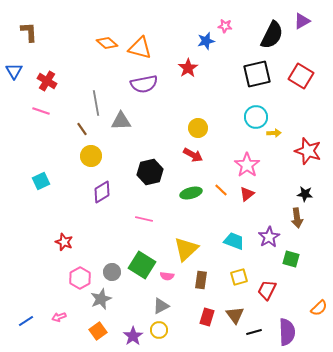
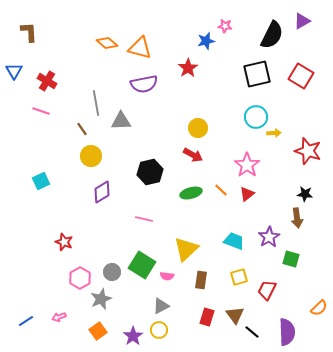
black line at (254, 332): moved 2 px left; rotated 56 degrees clockwise
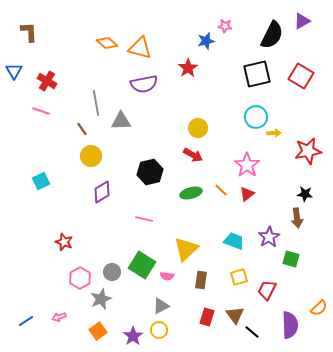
red star at (308, 151): rotated 28 degrees counterclockwise
purple semicircle at (287, 332): moved 3 px right, 7 px up
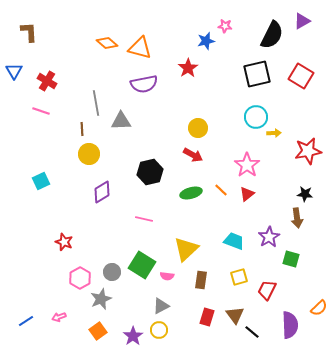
brown line at (82, 129): rotated 32 degrees clockwise
yellow circle at (91, 156): moved 2 px left, 2 px up
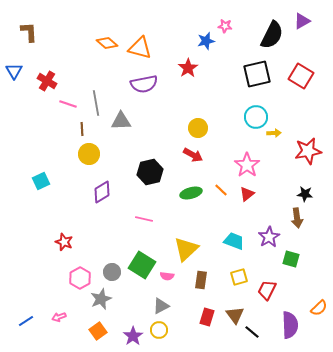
pink line at (41, 111): moved 27 px right, 7 px up
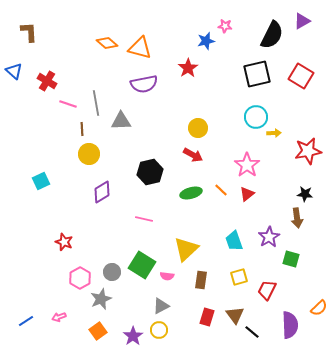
blue triangle at (14, 71): rotated 18 degrees counterclockwise
cyan trapezoid at (234, 241): rotated 130 degrees counterclockwise
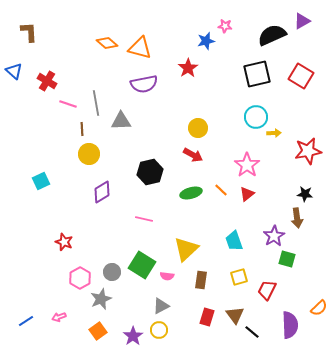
black semicircle at (272, 35): rotated 140 degrees counterclockwise
purple star at (269, 237): moved 5 px right, 1 px up
green square at (291, 259): moved 4 px left
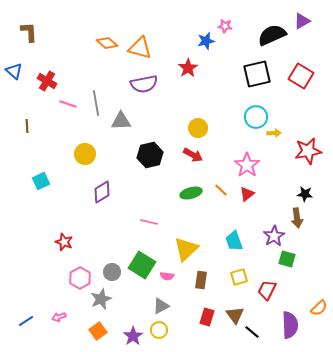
brown line at (82, 129): moved 55 px left, 3 px up
yellow circle at (89, 154): moved 4 px left
black hexagon at (150, 172): moved 17 px up
pink line at (144, 219): moved 5 px right, 3 px down
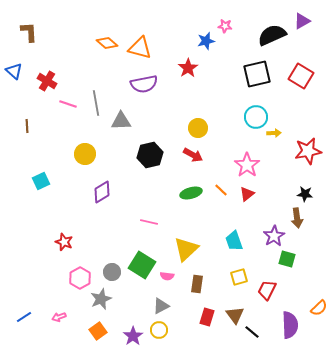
brown rectangle at (201, 280): moved 4 px left, 4 px down
blue line at (26, 321): moved 2 px left, 4 px up
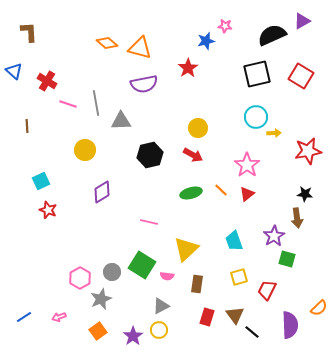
yellow circle at (85, 154): moved 4 px up
red star at (64, 242): moved 16 px left, 32 px up
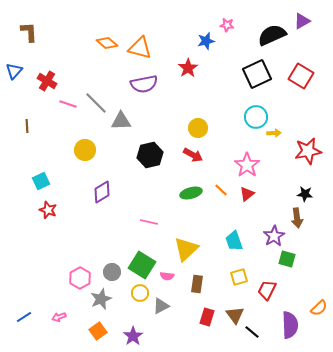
pink star at (225, 26): moved 2 px right, 1 px up
blue triangle at (14, 71): rotated 30 degrees clockwise
black square at (257, 74): rotated 12 degrees counterclockwise
gray line at (96, 103): rotated 35 degrees counterclockwise
yellow circle at (159, 330): moved 19 px left, 37 px up
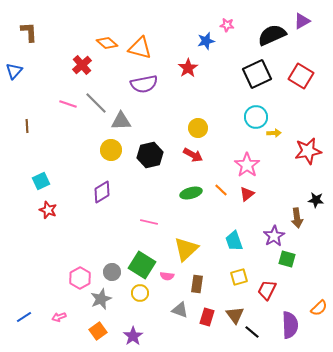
red cross at (47, 81): moved 35 px right, 16 px up; rotated 18 degrees clockwise
yellow circle at (85, 150): moved 26 px right
black star at (305, 194): moved 11 px right, 6 px down
gray triangle at (161, 306): moved 19 px right, 4 px down; rotated 48 degrees clockwise
